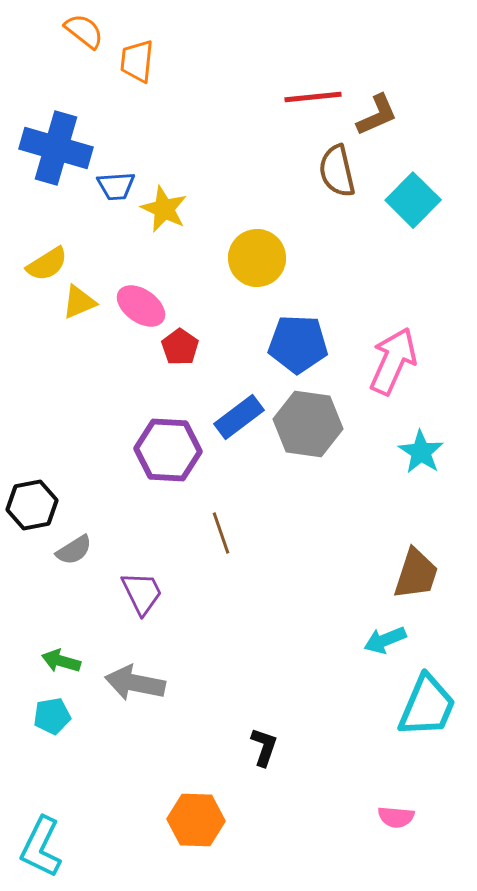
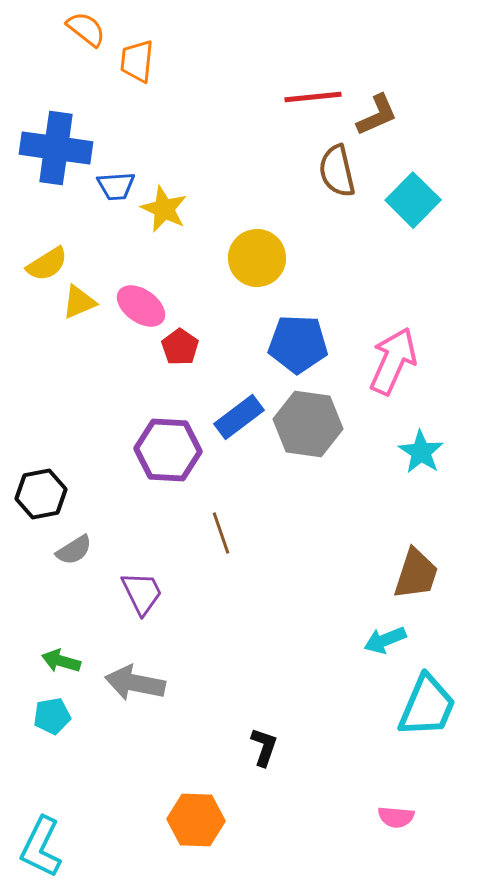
orange semicircle: moved 2 px right, 2 px up
blue cross: rotated 8 degrees counterclockwise
black hexagon: moved 9 px right, 11 px up
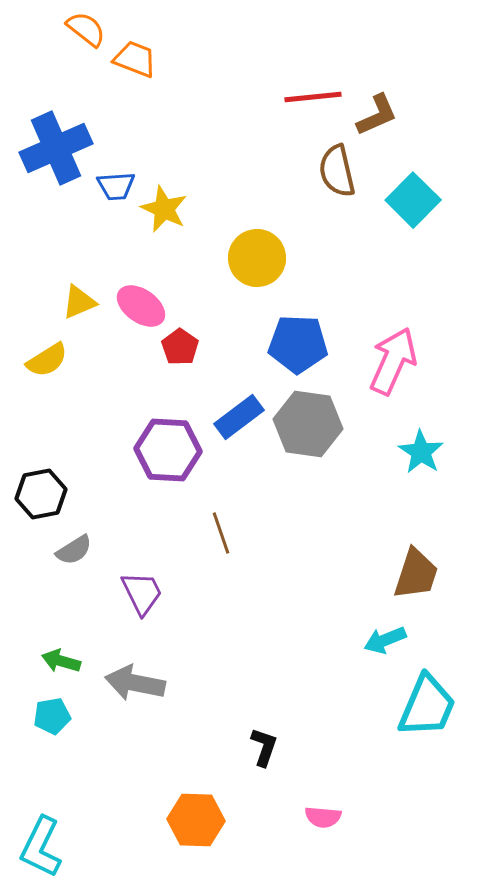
orange trapezoid: moved 2 px left, 2 px up; rotated 105 degrees clockwise
blue cross: rotated 32 degrees counterclockwise
yellow semicircle: moved 96 px down
pink semicircle: moved 73 px left
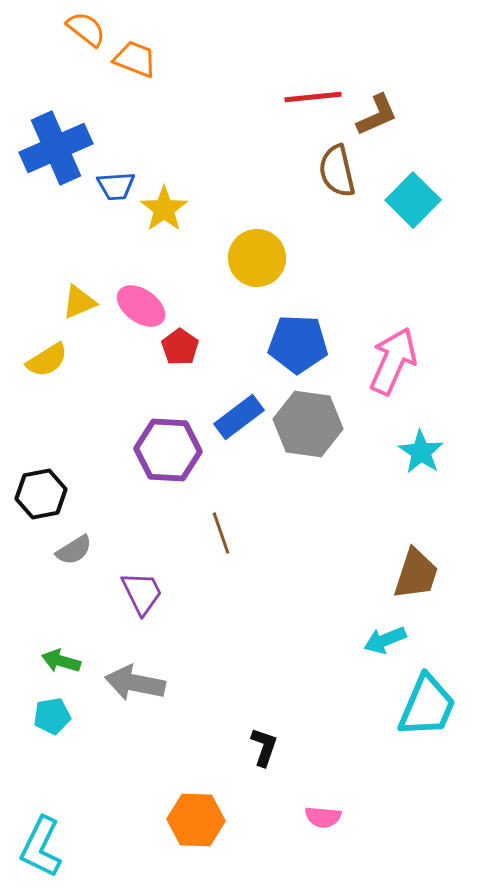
yellow star: rotated 12 degrees clockwise
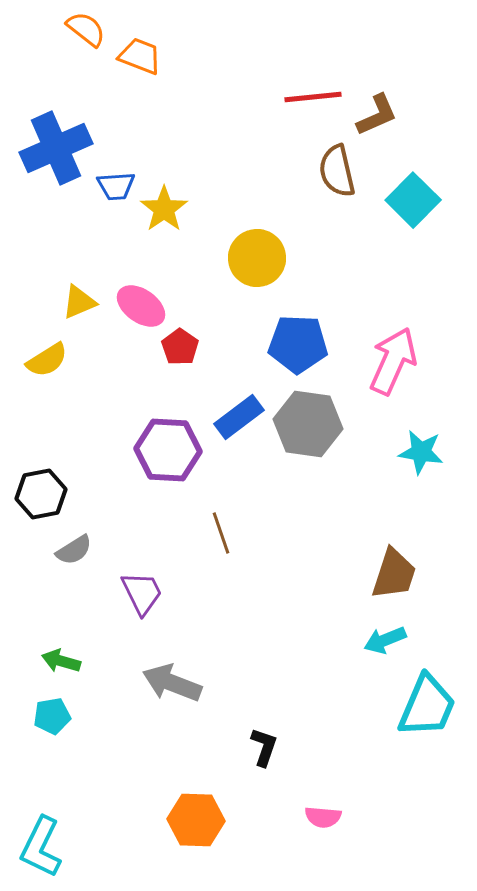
orange trapezoid: moved 5 px right, 3 px up
cyan star: rotated 24 degrees counterclockwise
brown trapezoid: moved 22 px left
gray arrow: moved 37 px right; rotated 10 degrees clockwise
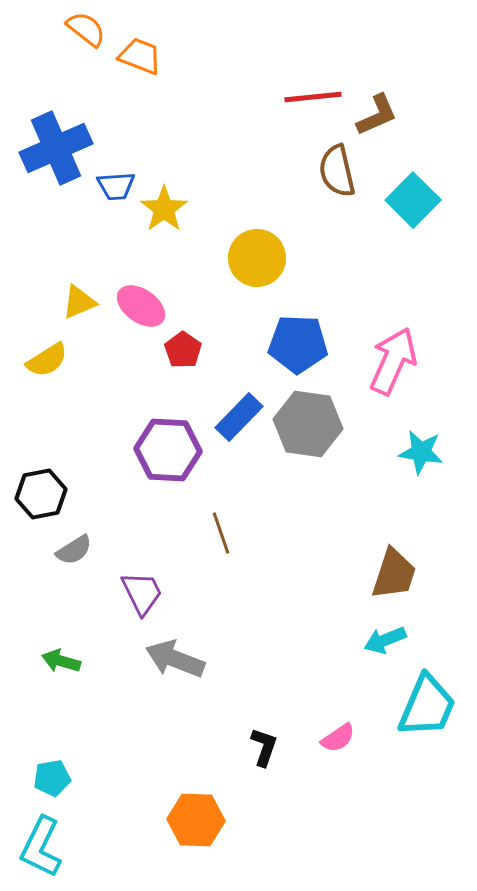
red pentagon: moved 3 px right, 3 px down
blue rectangle: rotated 9 degrees counterclockwise
gray arrow: moved 3 px right, 24 px up
cyan pentagon: moved 62 px down
pink semicircle: moved 15 px right, 79 px up; rotated 39 degrees counterclockwise
